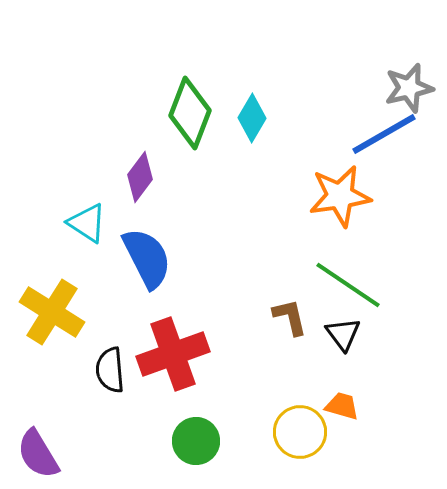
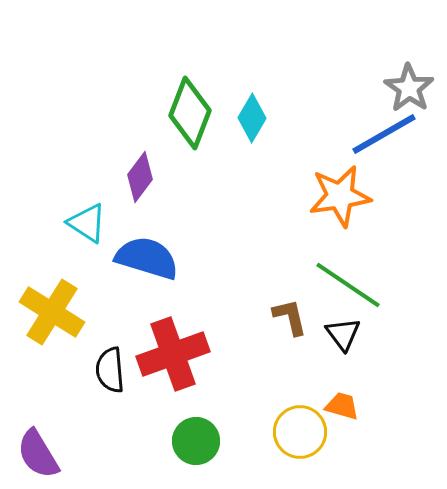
gray star: rotated 24 degrees counterclockwise
blue semicircle: rotated 46 degrees counterclockwise
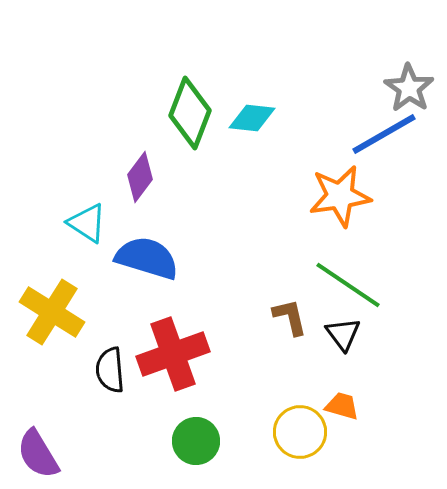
cyan diamond: rotated 66 degrees clockwise
